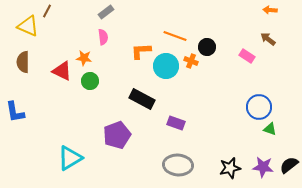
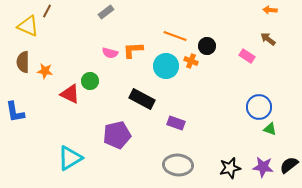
pink semicircle: moved 7 px right, 16 px down; rotated 112 degrees clockwise
black circle: moved 1 px up
orange L-shape: moved 8 px left, 1 px up
orange star: moved 39 px left, 13 px down
red triangle: moved 8 px right, 23 px down
purple pentagon: rotated 8 degrees clockwise
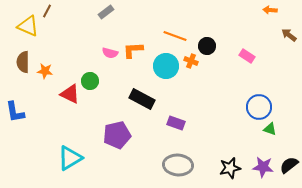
brown arrow: moved 21 px right, 4 px up
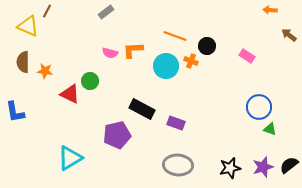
black rectangle: moved 10 px down
purple star: rotated 25 degrees counterclockwise
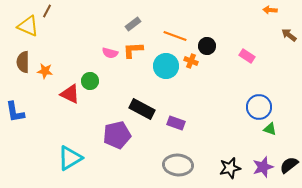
gray rectangle: moved 27 px right, 12 px down
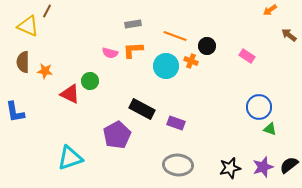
orange arrow: rotated 40 degrees counterclockwise
gray rectangle: rotated 28 degrees clockwise
purple pentagon: rotated 16 degrees counterclockwise
cyan triangle: rotated 12 degrees clockwise
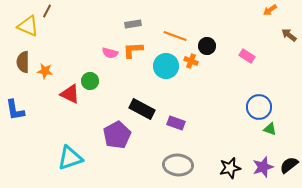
blue L-shape: moved 2 px up
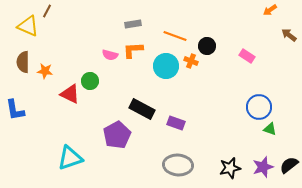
pink semicircle: moved 2 px down
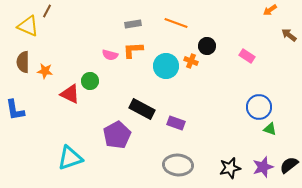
orange line: moved 1 px right, 13 px up
